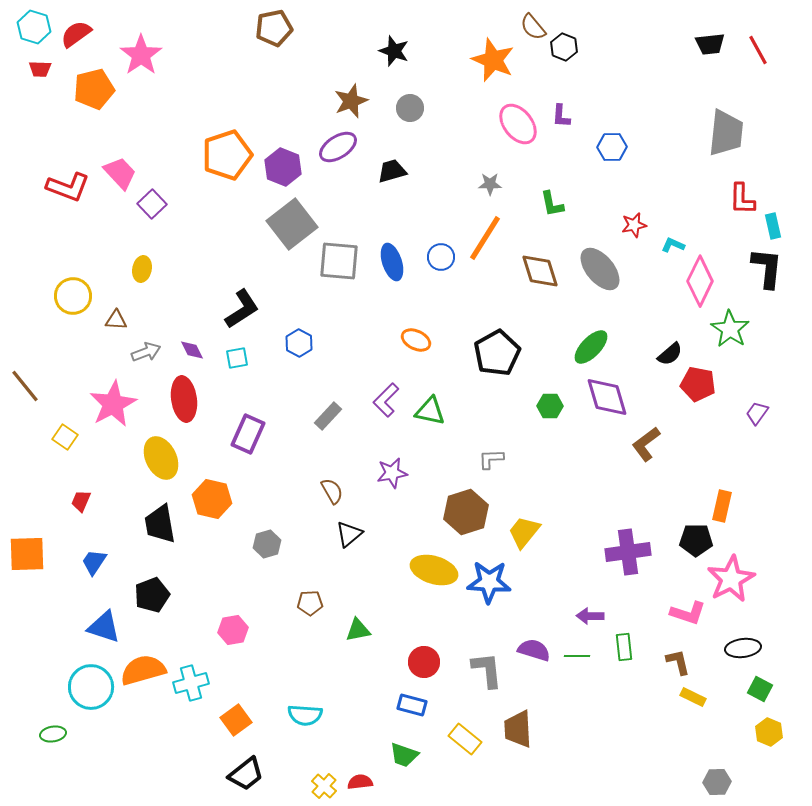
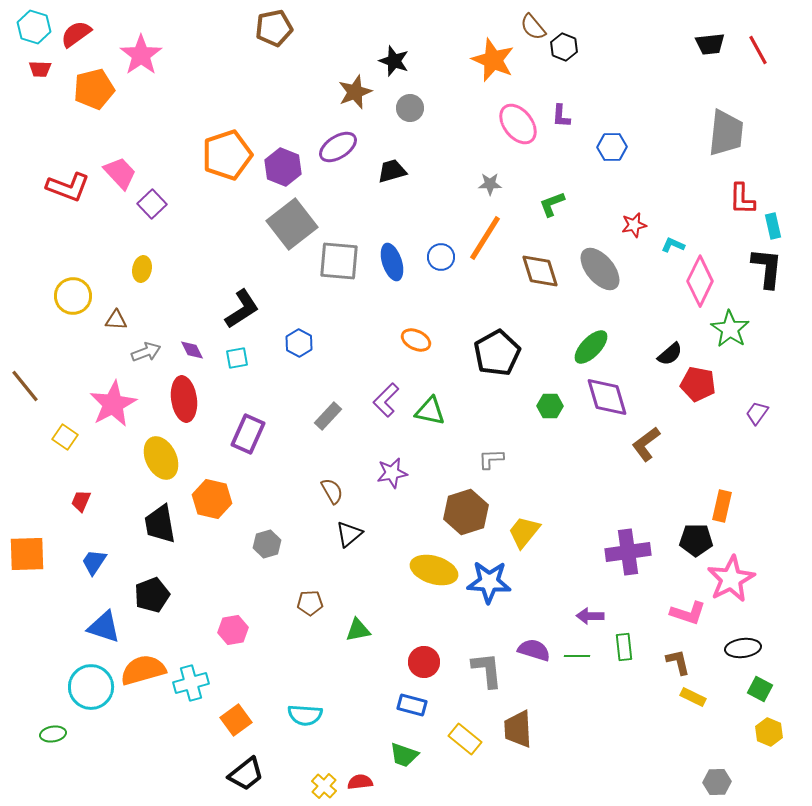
black star at (394, 51): moved 10 px down
brown star at (351, 101): moved 4 px right, 9 px up
green L-shape at (552, 204): rotated 80 degrees clockwise
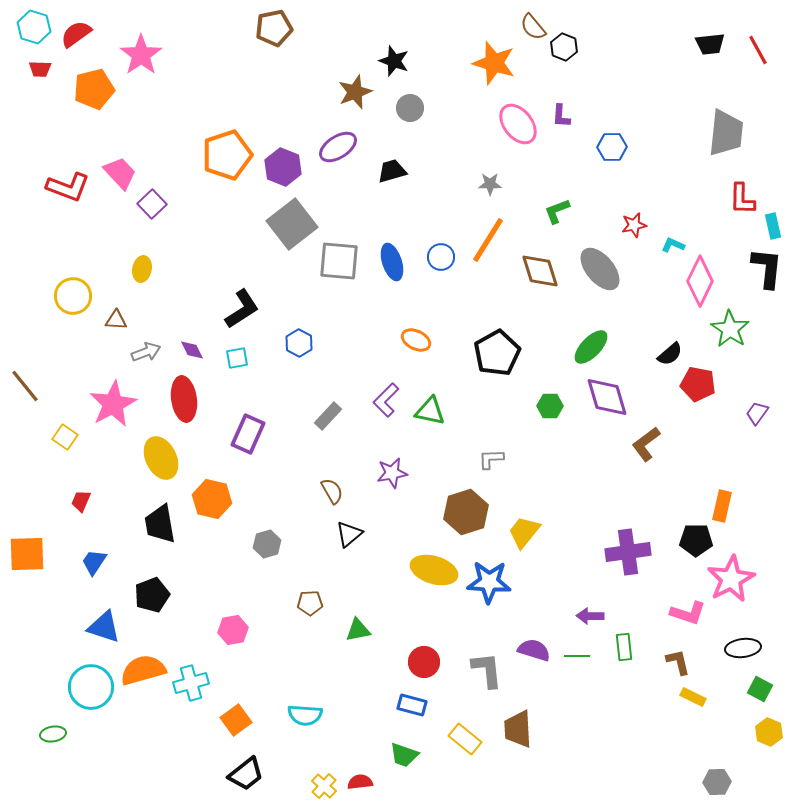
orange star at (493, 60): moved 1 px right, 3 px down; rotated 6 degrees counterclockwise
green L-shape at (552, 204): moved 5 px right, 7 px down
orange line at (485, 238): moved 3 px right, 2 px down
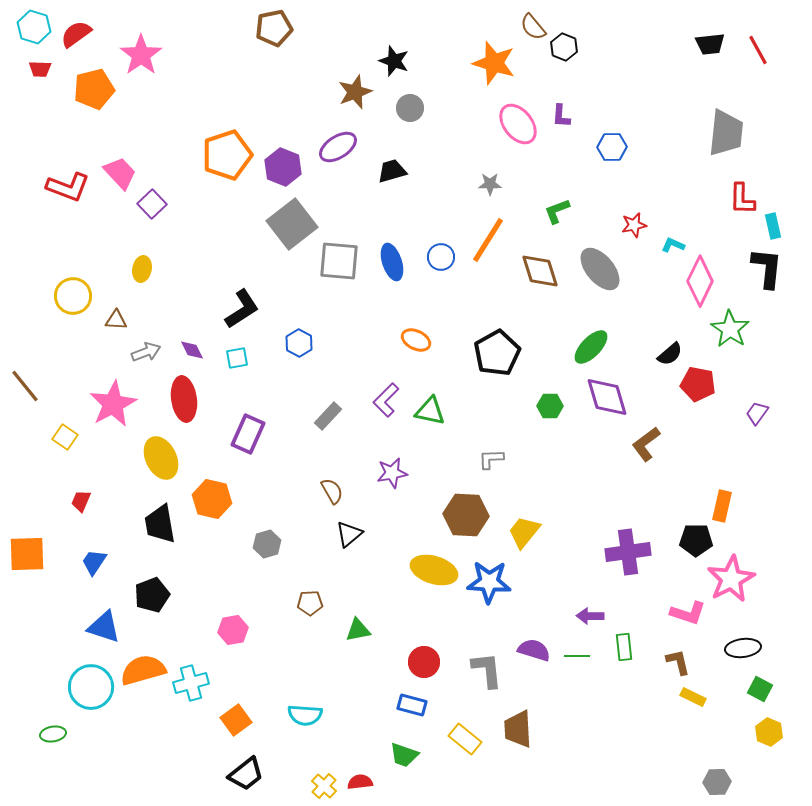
brown hexagon at (466, 512): moved 3 px down; rotated 21 degrees clockwise
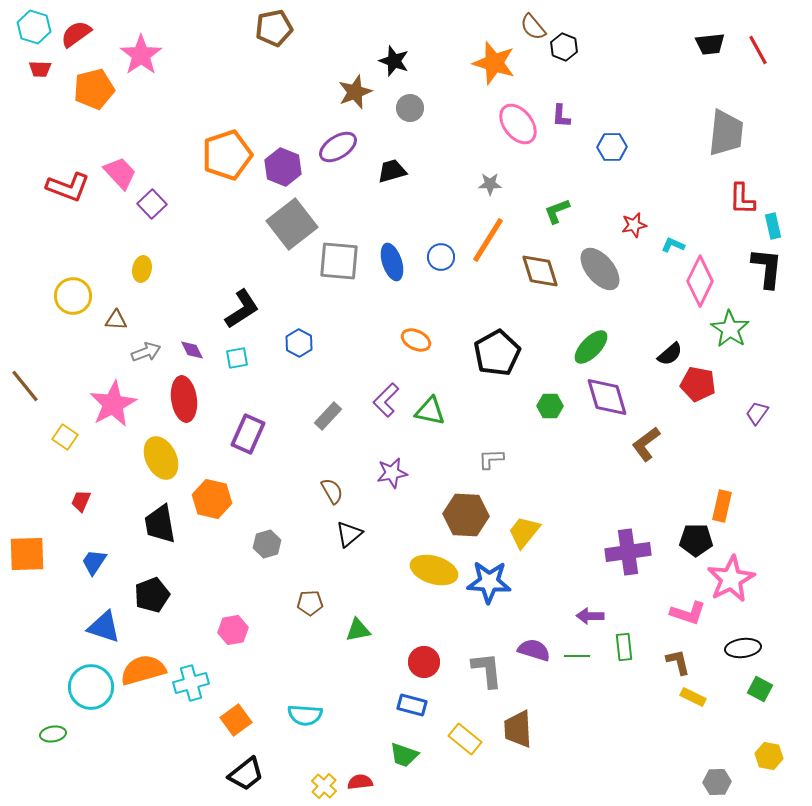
yellow hexagon at (769, 732): moved 24 px down; rotated 12 degrees counterclockwise
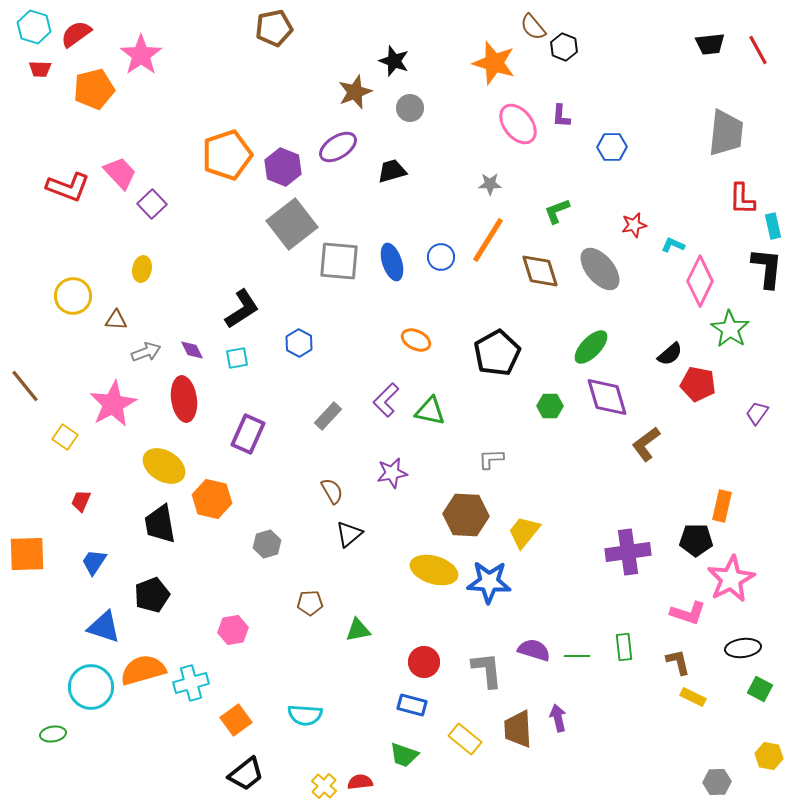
yellow ellipse at (161, 458): moved 3 px right, 8 px down; rotated 33 degrees counterclockwise
purple arrow at (590, 616): moved 32 px left, 102 px down; rotated 76 degrees clockwise
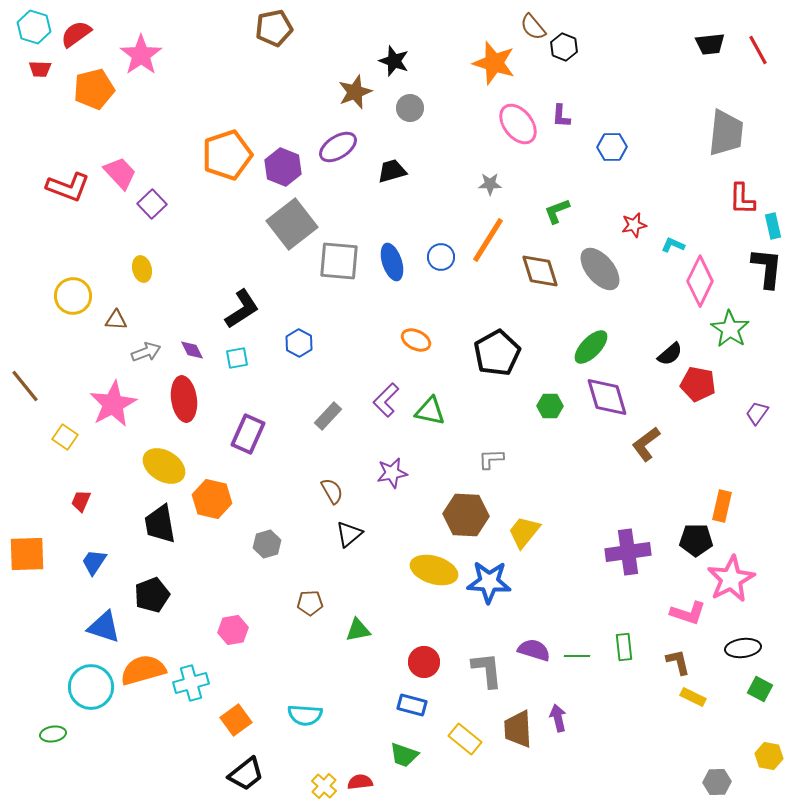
yellow ellipse at (142, 269): rotated 25 degrees counterclockwise
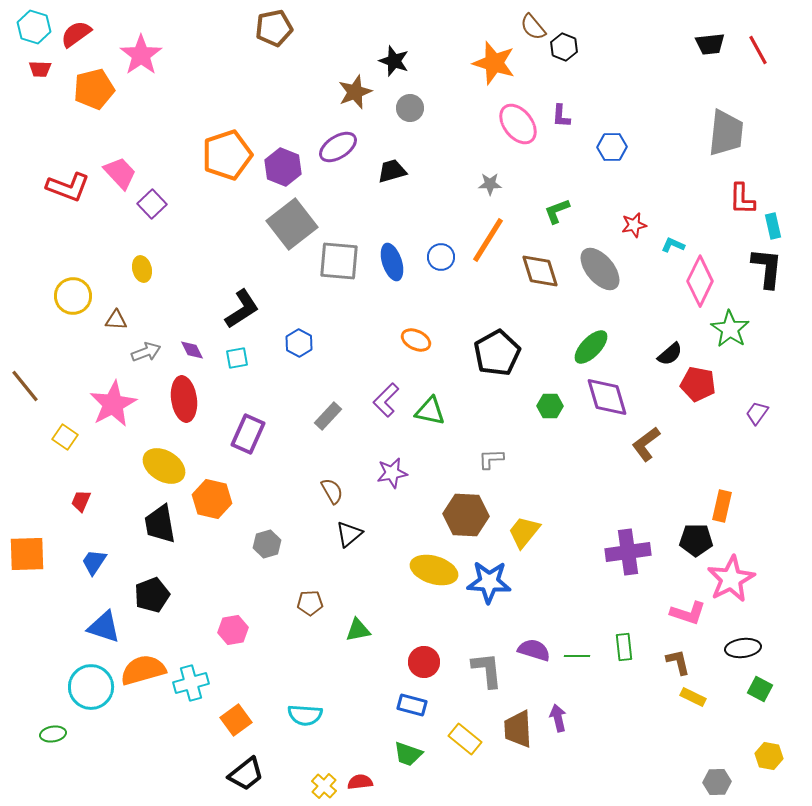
green trapezoid at (404, 755): moved 4 px right, 1 px up
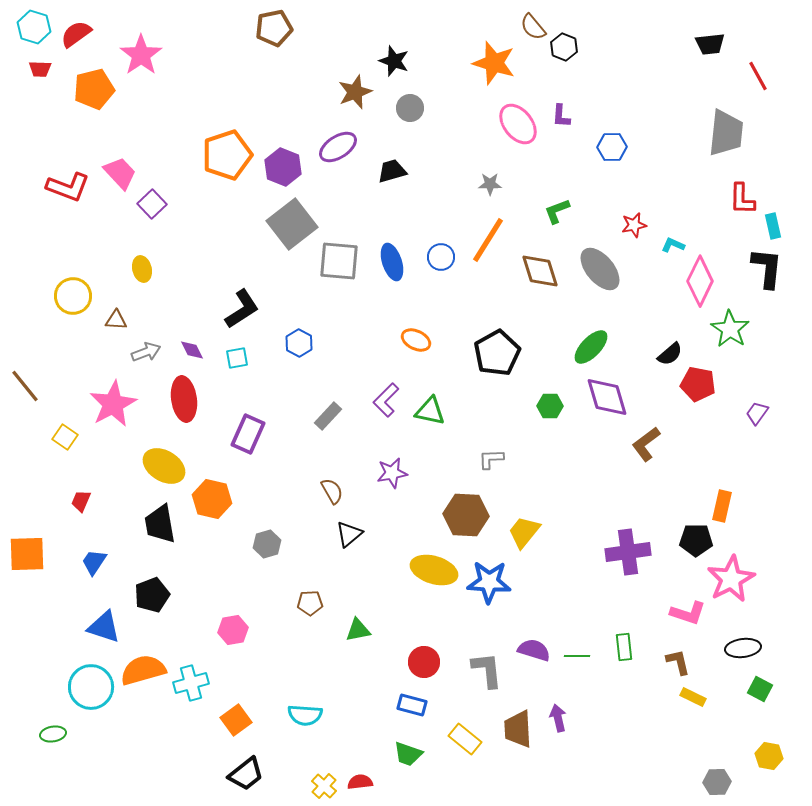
red line at (758, 50): moved 26 px down
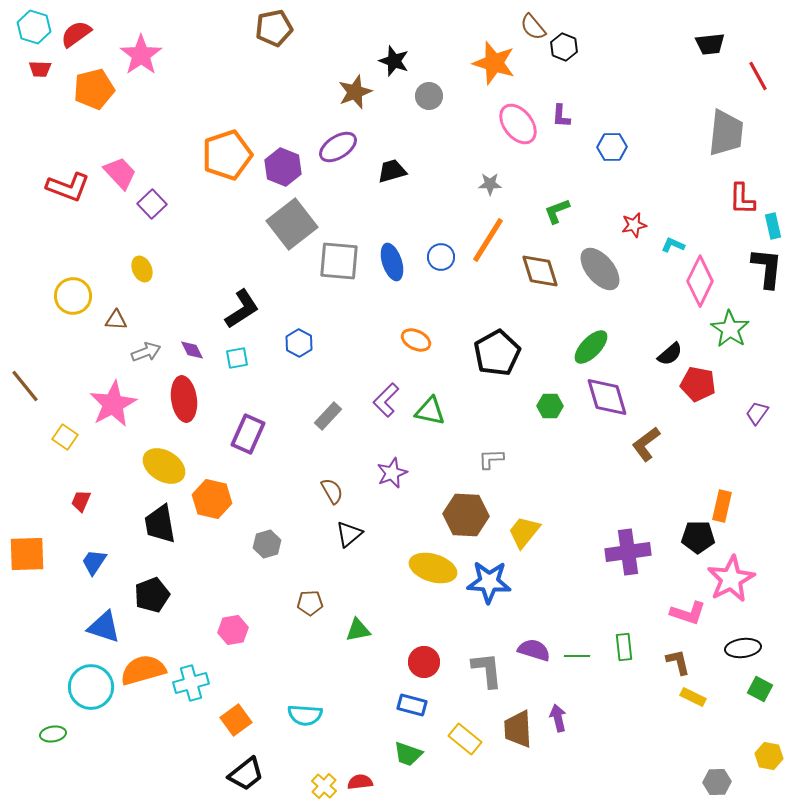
gray circle at (410, 108): moved 19 px right, 12 px up
yellow ellipse at (142, 269): rotated 10 degrees counterclockwise
purple star at (392, 473): rotated 12 degrees counterclockwise
black pentagon at (696, 540): moved 2 px right, 3 px up
yellow ellipse at (434, 570): moved 1 px left, 2 px up
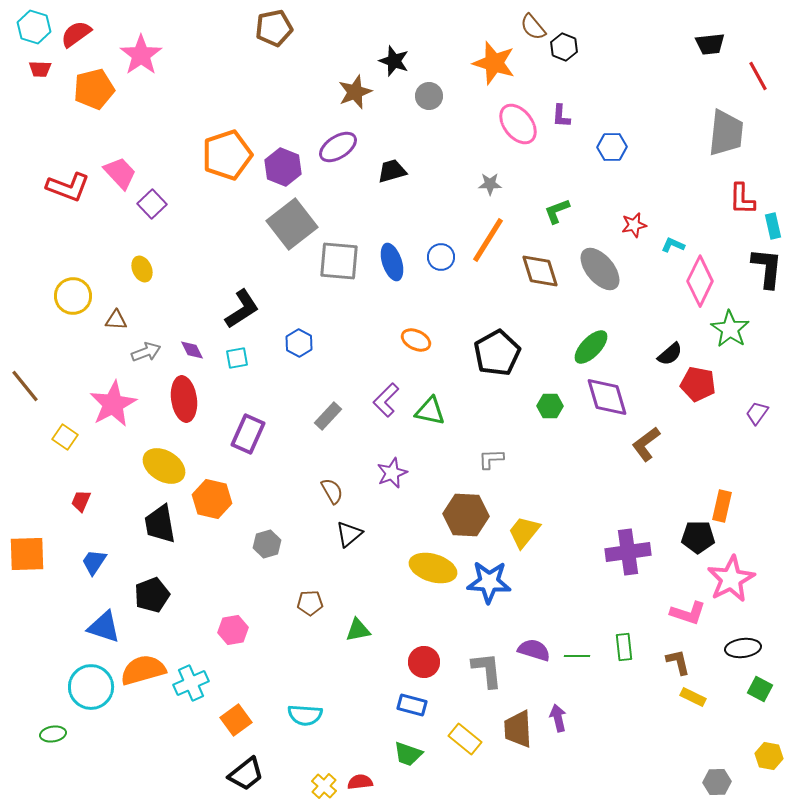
cyan cross at (191, 683): rotated 8 degrees counterclockwise
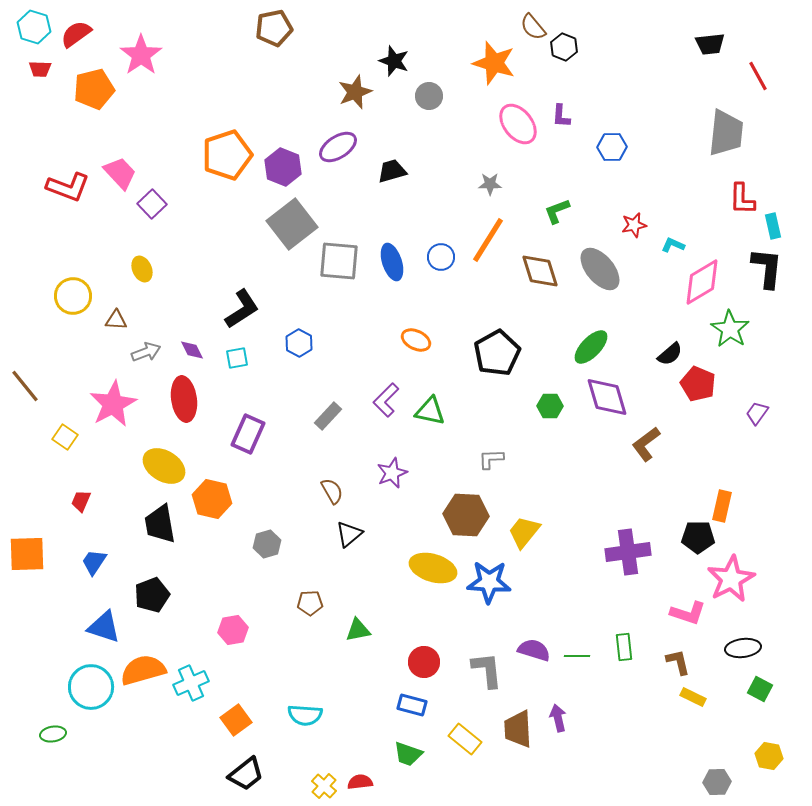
pink diamond at (700, 281): moved 2 px right, 1 px down; rotated 33 degrees clockwise
red pentagon at (698, 384): rotated 12 degrees clockwise
